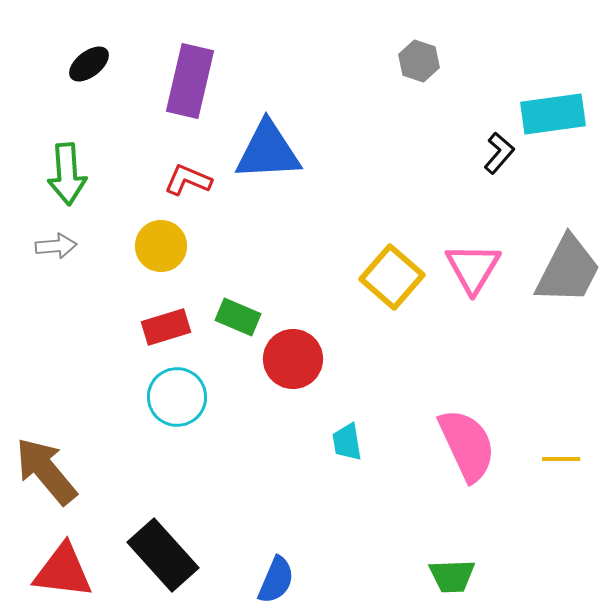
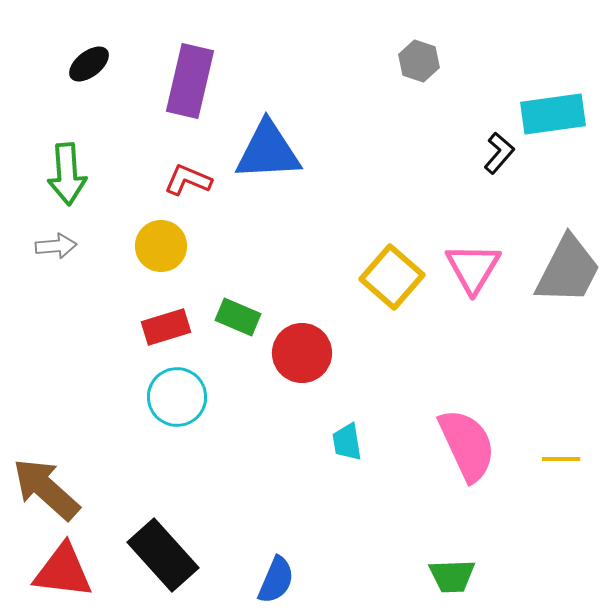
red circle: moved 9 px right, 6 px up
brown arrow: moved 18 px down; rotated 8 degrees counterclockwise
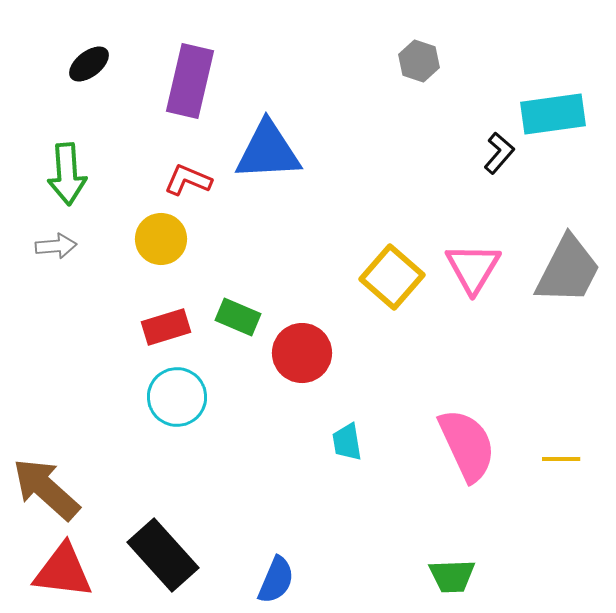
yellow circle: moved 7 px up
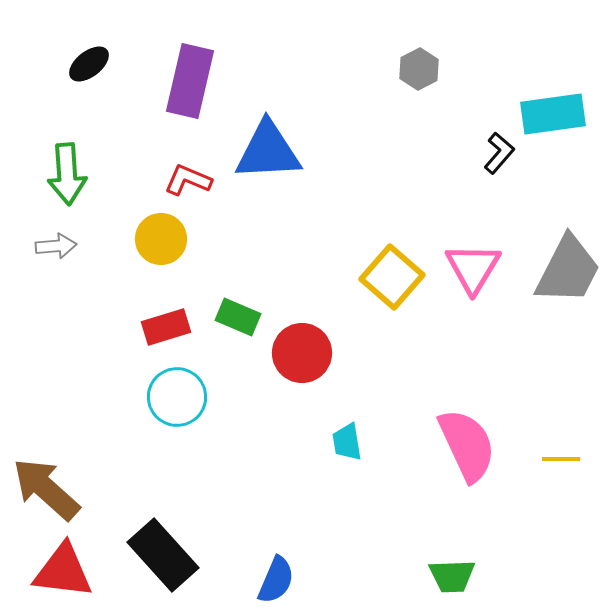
gray hexagon: moved 8 px down; rotated 15 degrees clockwise
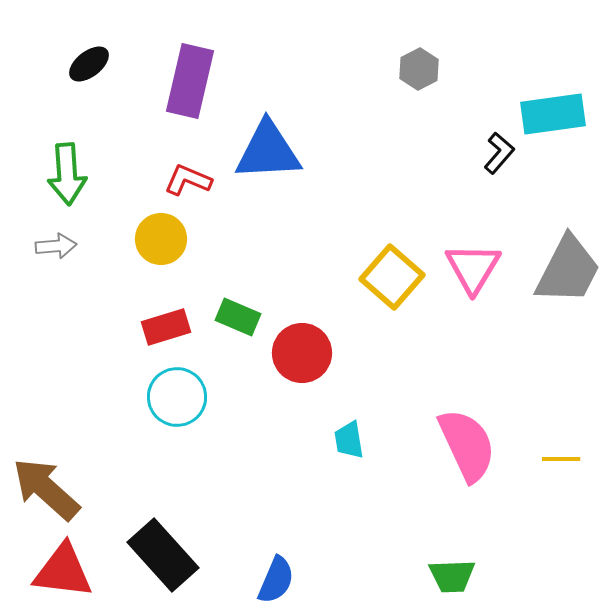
cyan trapezoid: moved 2 px right, 2 px up
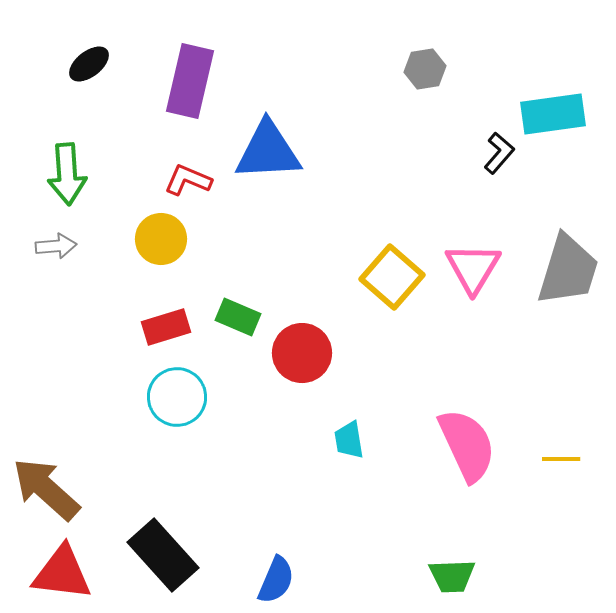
gray hexagon: moved 6 px right; rotated 18 degrees clockwise
gray trapezoid: rotated 10 degrees counterclockwise
red triangle: moved 1 px left, 2 px down
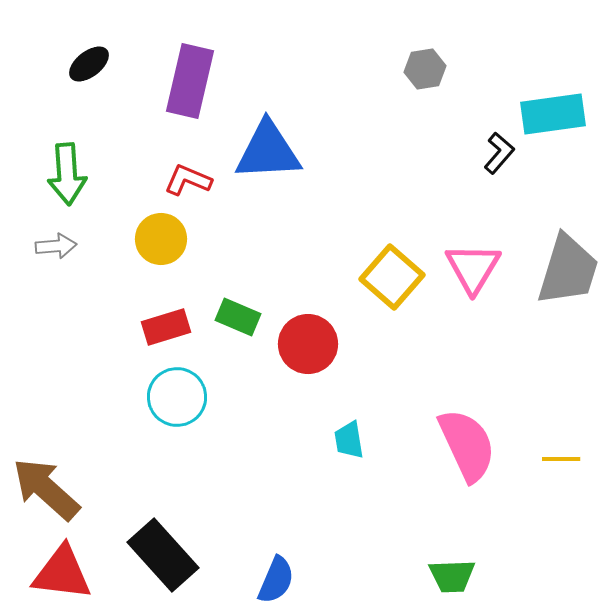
red circle: moved 6 px right, 9 px up
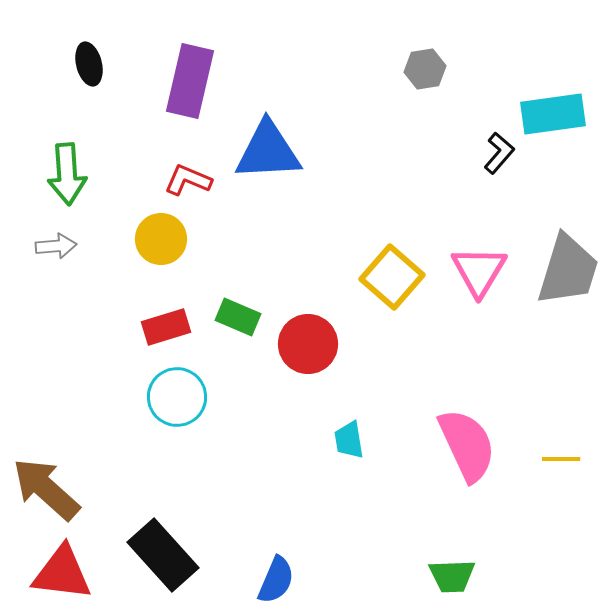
black ellipse: rotated 66 degrees counterclockwise
pink triangle: moved 6 px right, 3 px down
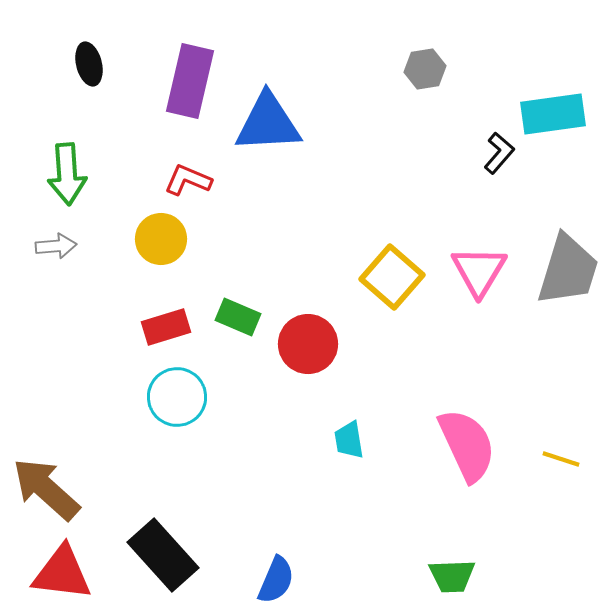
blue triangle: moved 28 px up
yellow line: rotated 18 degrees clockwise
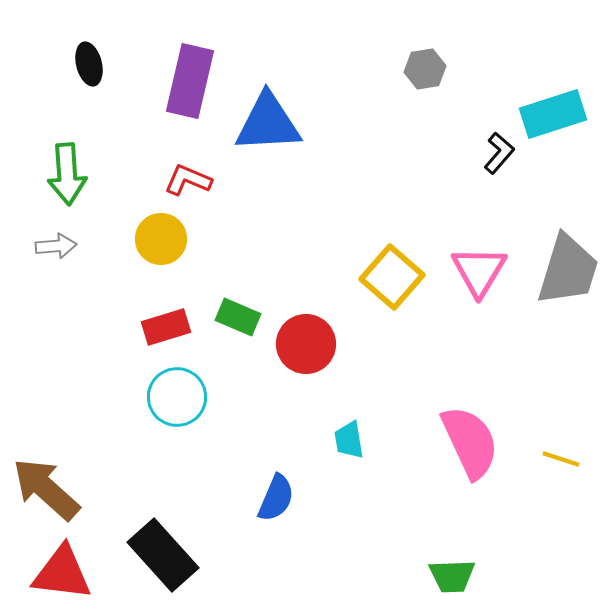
cyan rectangle: rotated 10 degrees counterclockwise
red circle: moved 2 px left
pink semicircle: moved 3 px right, 3 px up
blue semicircle: moved 82 px up
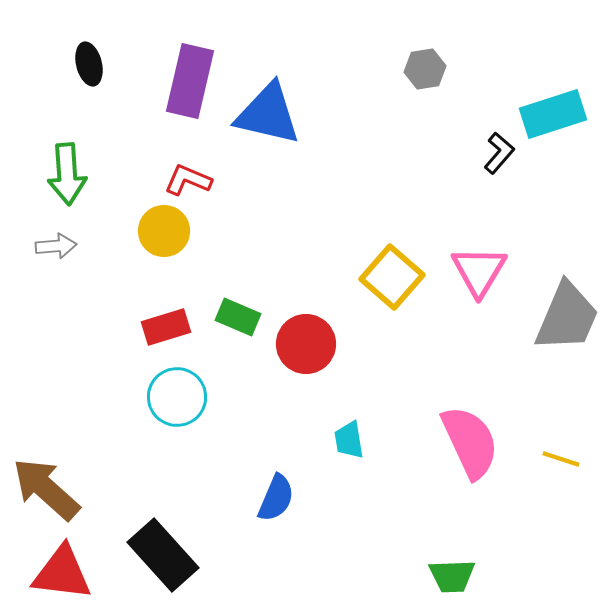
blue triangle: moved 9 px up; rotated 16 degrees clockwise
yellow circle: moved 3 px right, 8 px up
gray trapezoid: moved 1 px left, 47 px down; rotated 6 degrees clockwise
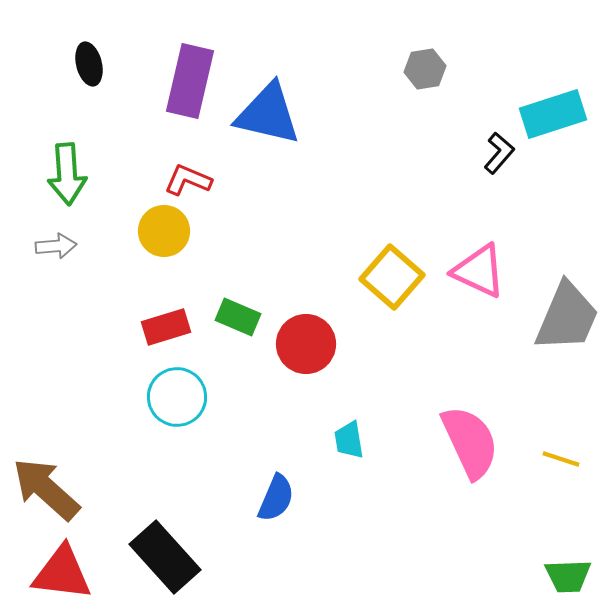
pink triangle: rotated 36 degrees counterclockwise
black rectangle: moved 2 px right, 2 px down
green trapezoid: moved 116 px right
